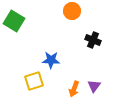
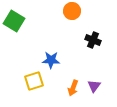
orange arrow: moved 1 px left, 1 px up
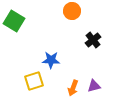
black cross: rotated 28 degrees clockwise
purple triangle: rotated 40 degrees clockwise
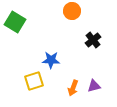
green square: moved 1 px right, 1 px down
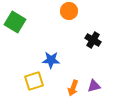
orange circle: moved 3 px left
black cross: rotated 21 degrees counterclockwise
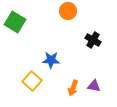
orange circle: moved 1 px left
yellow square: moved 2 px left; rotated 30 degrees counterclockwise
purple triangle: rotated 24 degrees clockwise
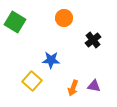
orange circle: moved 4 px left, 7 px down
black cross: rotated 21 degrees clockwise
